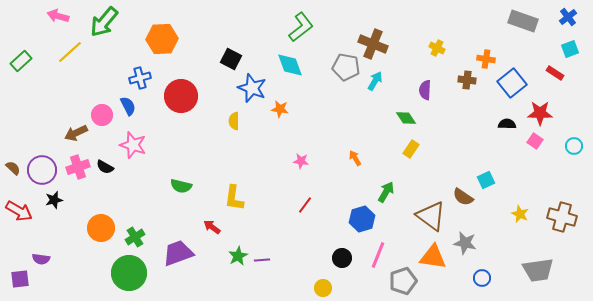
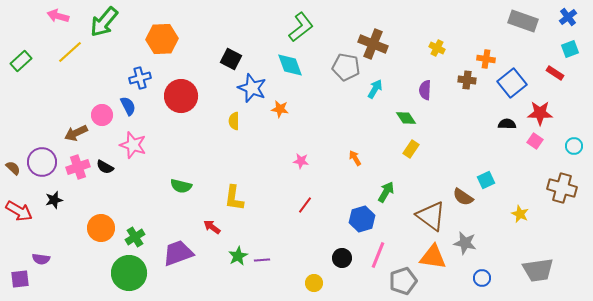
cyan arrow at (375, 81): moved 8 px down
purple circle at (42, 170): moved 8 px up
brown cross at (562, 217): moved 29 px up
yellow circle at (323, 288): moved 9 px left, 5 px up
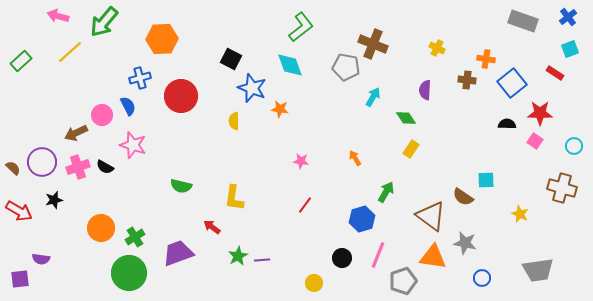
cyan arrow at (375, 89): moved 2 px left, 8 px down
cyan square at (486, 180): rotated 24 degrees clockwise
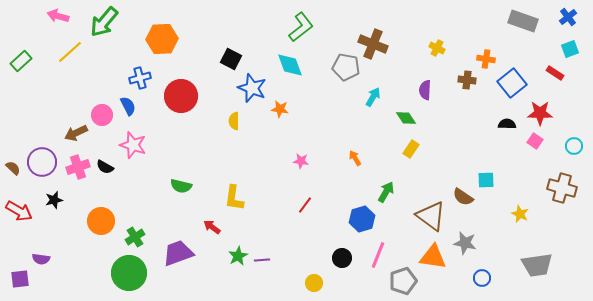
orange circle at (101, 228): moved 7 px up
gray trapezoid at (538, 270): moved 1 px left, 5 px up
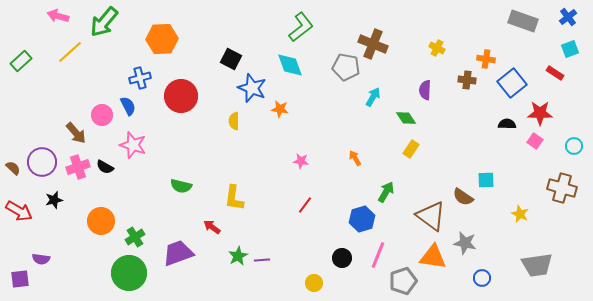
brown arrow at (76, 133): rotated 105 degrees counterclockwise
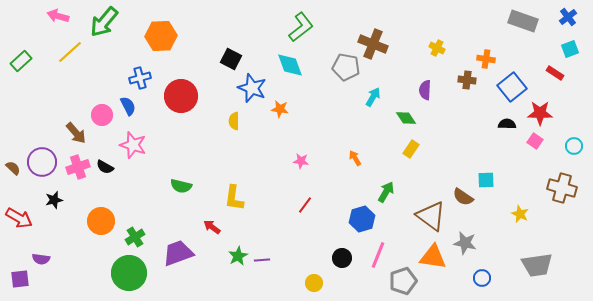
orange hexagon at (162, 39): moved 1 px left, 3 px up
blue square at (512, 83): moved 4 px down
red arrow at (19, 211): moved 7 px down
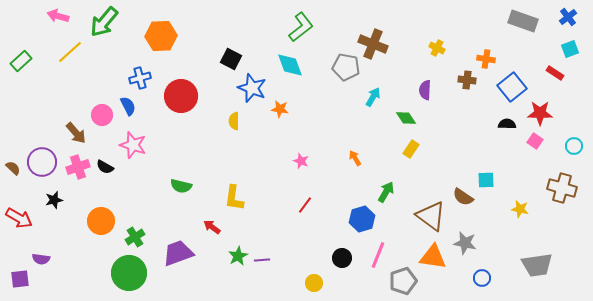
pink star at (301, 161): rotated 14 degrees clockwise
yellow star at (520, 214): moved 5 px up; rotated 12 degrees counterclockwise
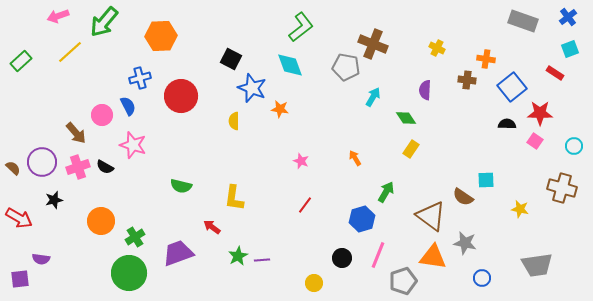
pink arrow at (58, 16): rotated 35 degrees counterclockwise
